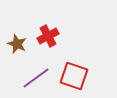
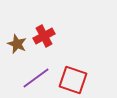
red cross: moved 4 px left
red square: moved 1 px left, 4 px down
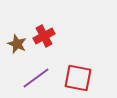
red square: moved 5 px right, 2 px up; rotated 8 degrees counterclockwise
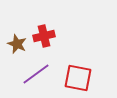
red cross: rotated 15 degrees clockwise
purple line: moved 4 px up
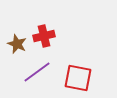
purple line: moved 1 px right, 2 px up
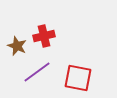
brown star: moved 2 px down
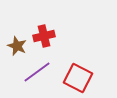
red square: rotated 16 degrees clockwise
